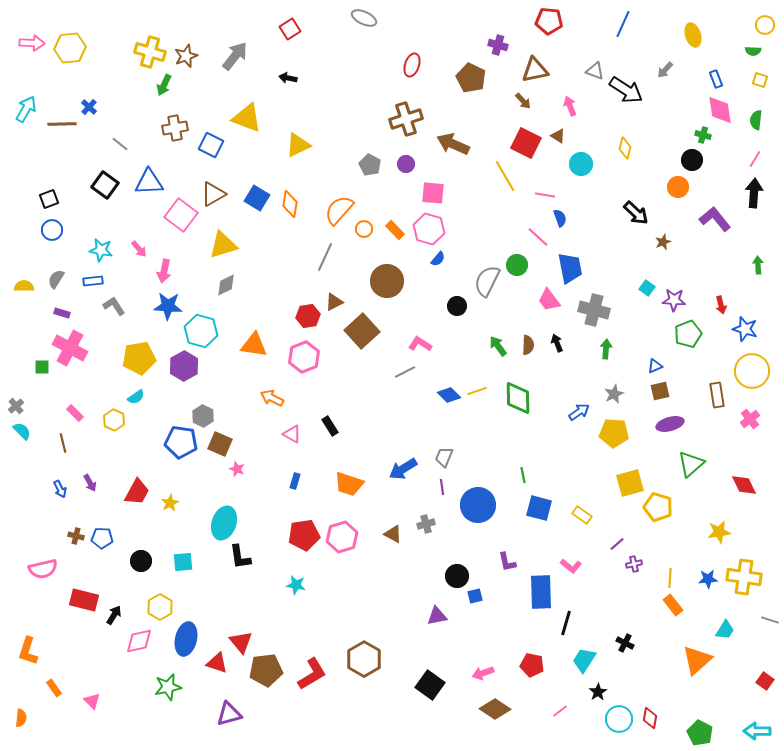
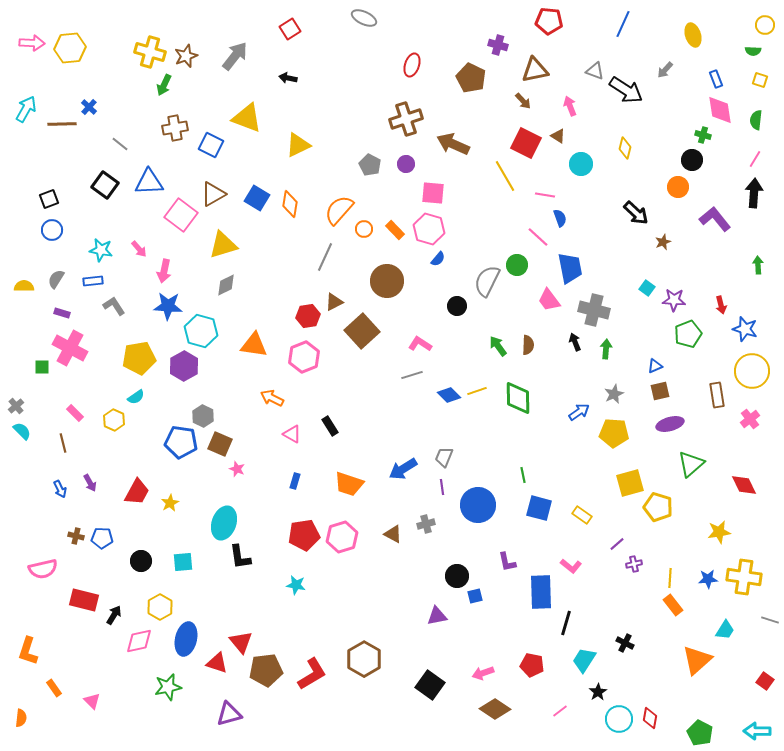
black arrow at (557, 343): moved 18 px right, 1 px up
gray line at (405, 372): moved 7 px right, 3 px down; rotated 10 degrees clockwise
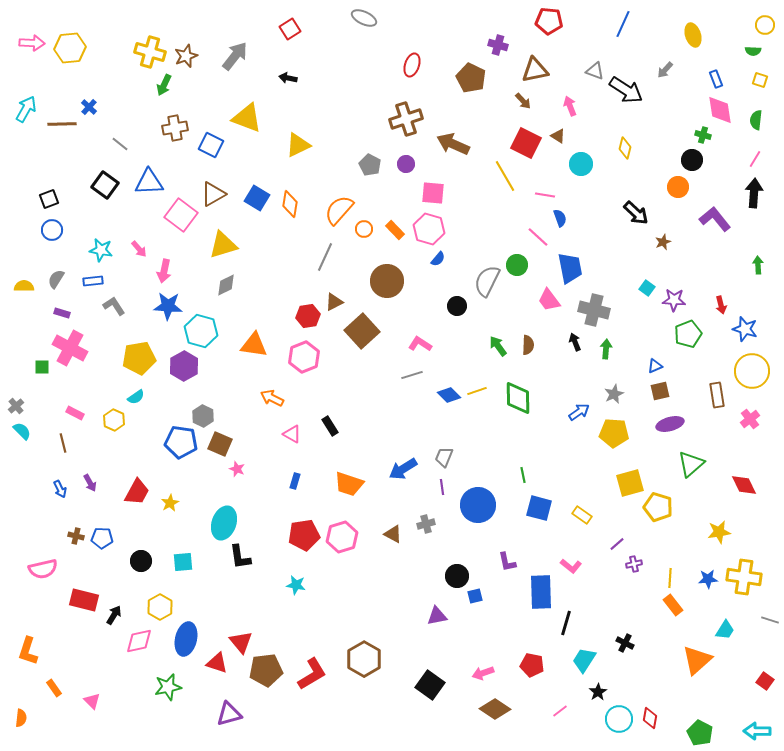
pink rectangle at (75, 413): rotated 18 degrees counterclockwise
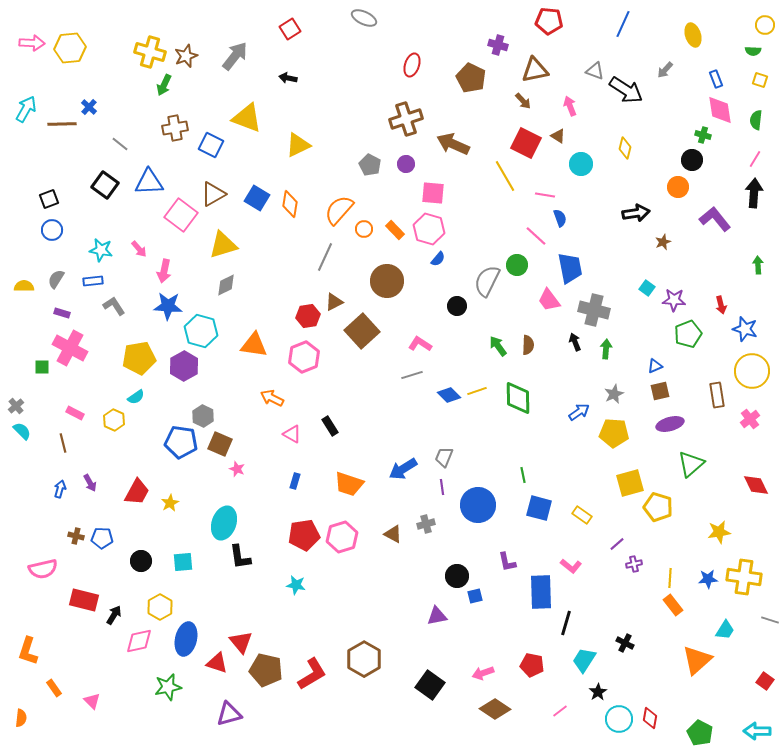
black arrow at (636, 213): rotated 52 degrees counterclockwise
pink line at (538, 237): moved 2 px left, 1 px up
red diamond at (744, 485): moved 12 px right
blue arrow at (60, 489): rotated 138 degrees counterclockwise
brown pentagon at (266, 670): rotated 20 degrees clockwise
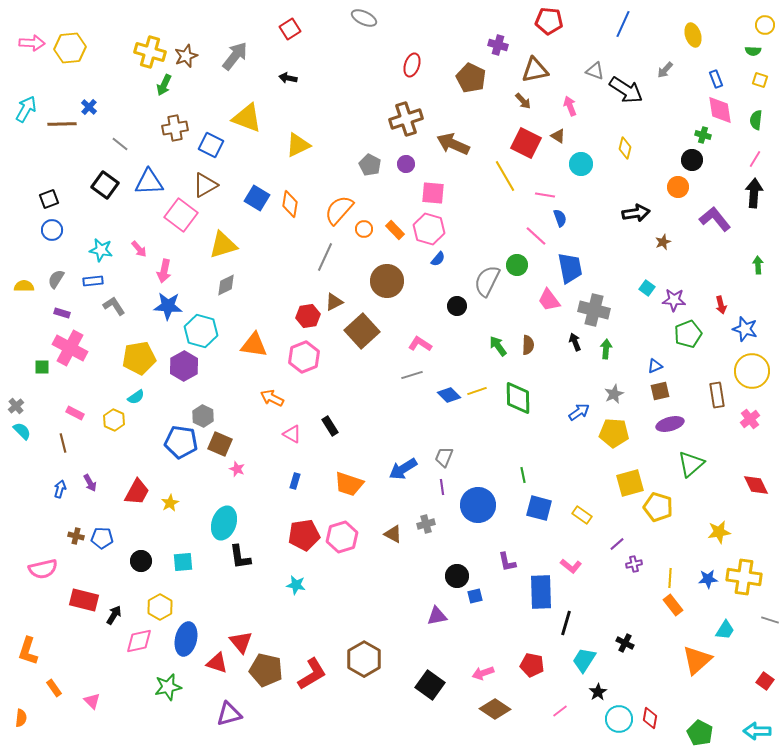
brown triangle at (213, 194): moved 8 px left, 9 px up
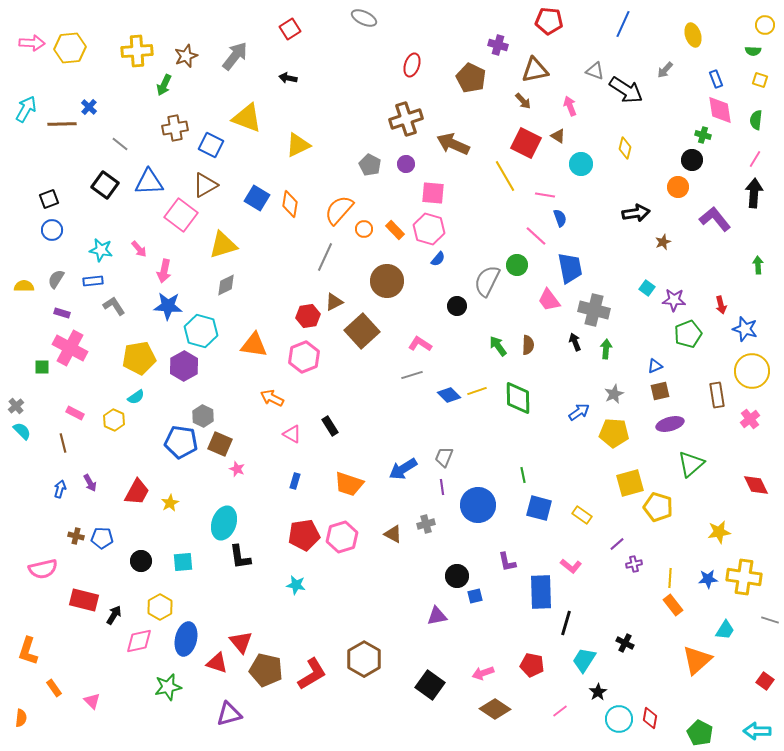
yellow cross at (150, 52): moved 13 px left, 1 px up; rotated 20 degrees counterclockwise
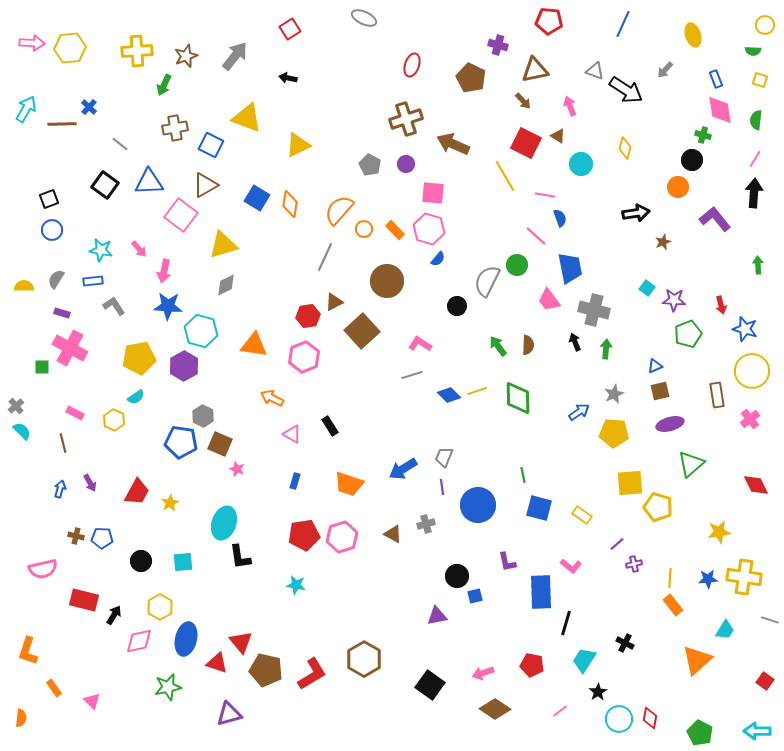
yellow square at (630, 483): rotated 12 degrees clockwise
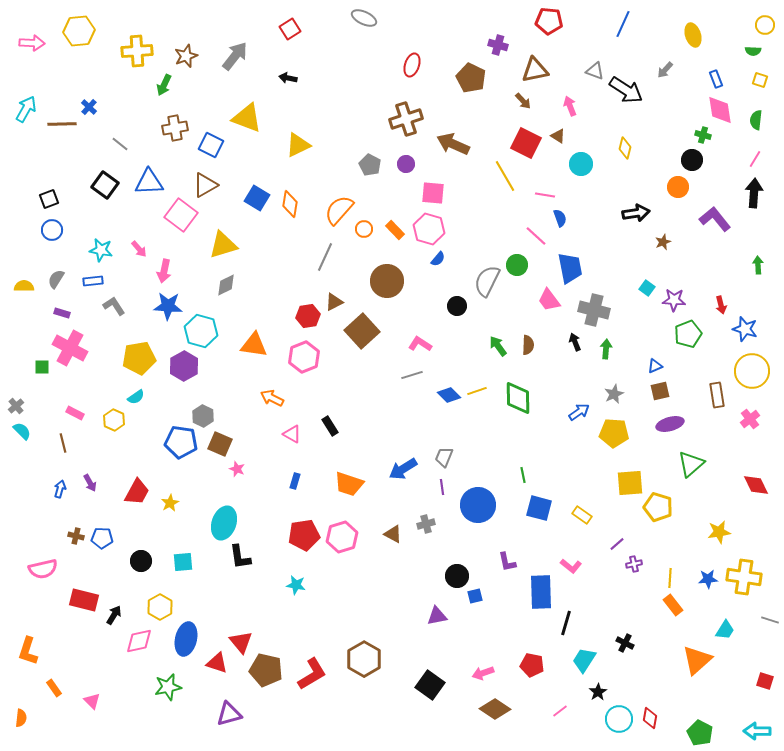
yellow hexagon at (70, 48): moved 9 px right, 17 px up
red square at (765, 681): rotated 18 degrees counterclockwise
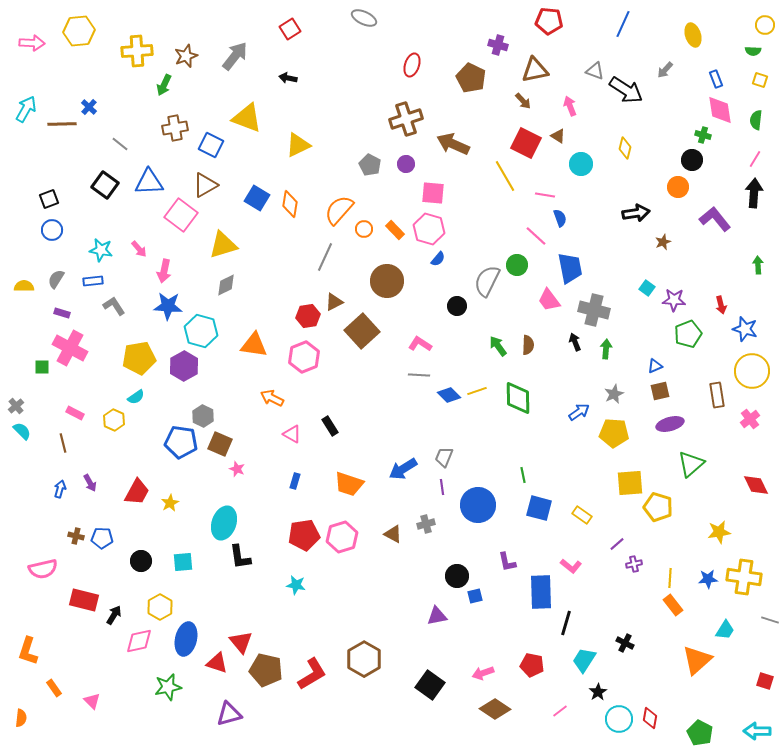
gray line at (412, 375): moved 7 px right; rotated 20 degrees clockwise
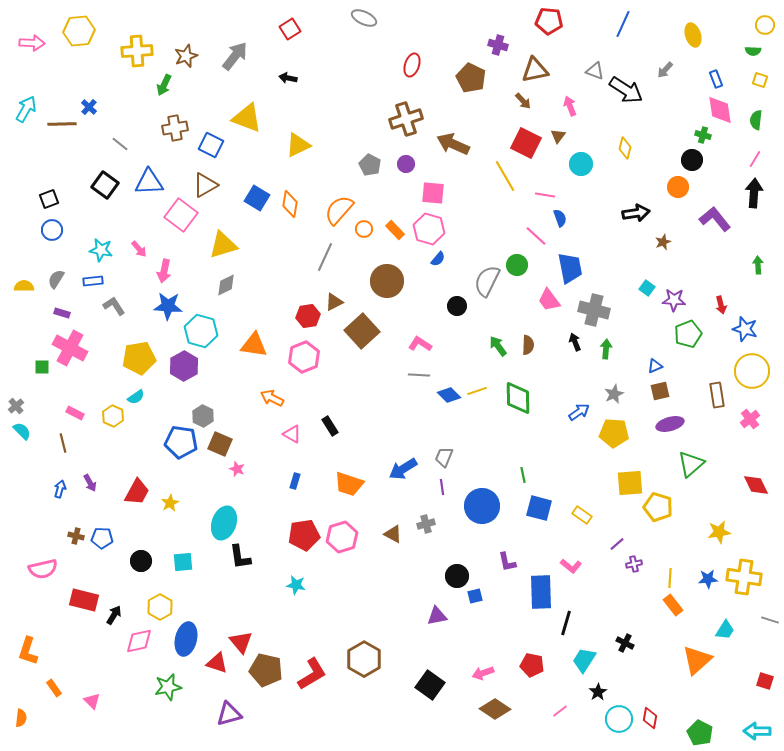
brown triangle at (558, 136): rotated 35 degrees clockwise
yellow hexagon at (114, 420): moved 1 px left, 4 px up
blue circle at (478, 505): moved 4 px right, 1 px down
